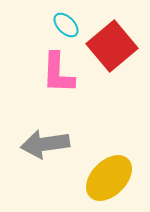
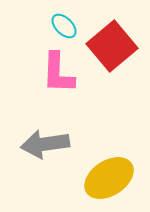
cyan ellipse: moved 2 px left, 1 px down
yellow ellipse: rotated 12 degrees clockwise
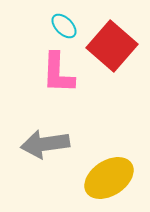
red square: rotated 9 degrees counterclockwise
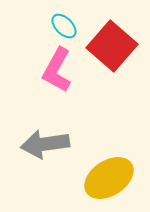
pink L-shape: moved 1 px left, 3 px up; rotated 27 degrees clockwise
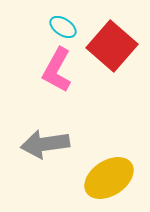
cyan ellipse: moved 1 px left, 1 px down; rotated 12 degrees counterclockwise
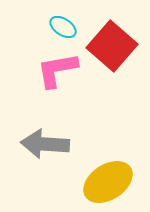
pink L-shape: rotated 51 degrees clockwise
gray arrow: rotated 12 degrees clockwise
yellow ellipse: moved 1 px left, 4 px down
